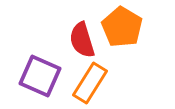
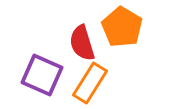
red semicircle: moved 3 px down
purple square: moved 2 px right, 1 px up
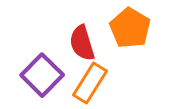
orange pentagon: moved 8 px right, 1 px down
purple square: rotated 21 degrees clockwise
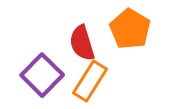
orange pentagon: moved 1 px down
orange rectangle: moved 2 px up
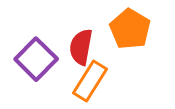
red semicircle: moved 1 px left, 4 px down; rotated 27 degrees clockwise
purple square: moved 6 px left, 16 px up
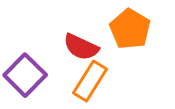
red semicircle: rotated 75 degrees counterclockwise
purple square: moved 11 px left, 16 px down
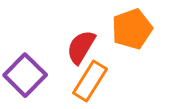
orange pentagon: moved 2 px right; rotated 21 degrees clockwise
red semicircle: rotated 96 degrees clockwise
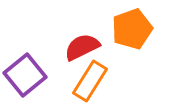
red semicircle: moved 1 px right; rotated 33 degrees clockwise
purple square: rotated 6 degrees clockwise
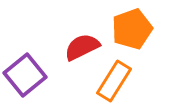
orange rectangle: moved 24 px right
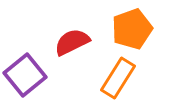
red semicircle: moved 10 px left, 5 px up
orange rectangle: moved 4 px right, 3 px up
